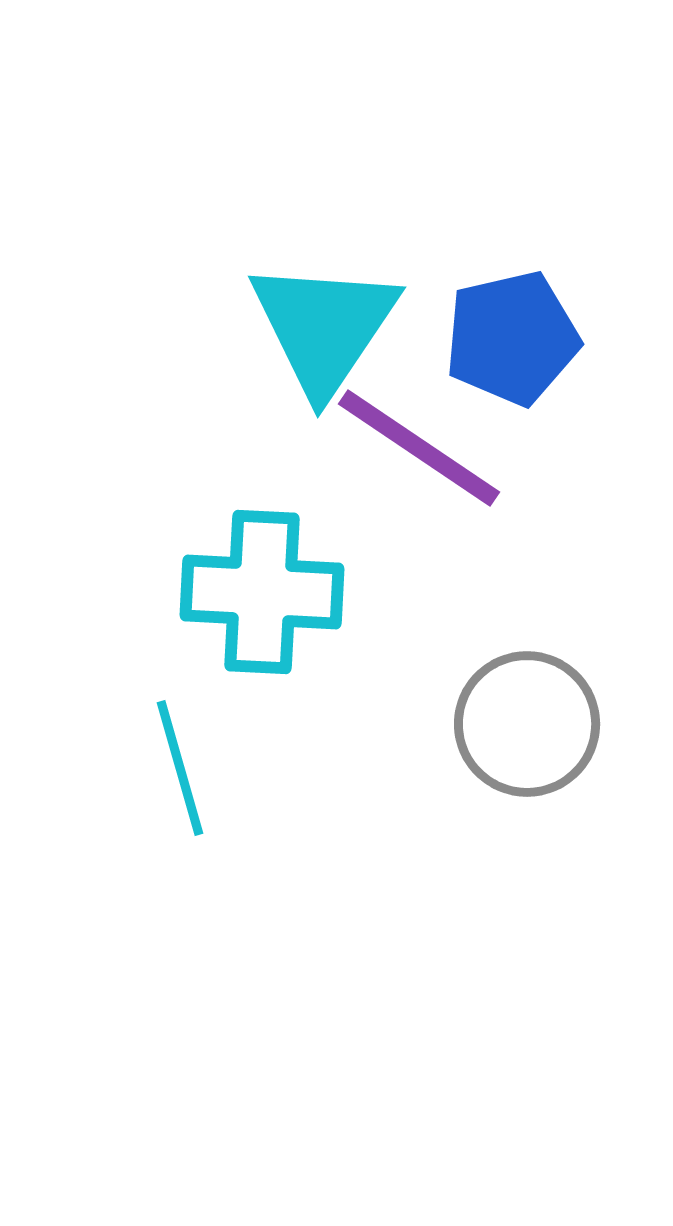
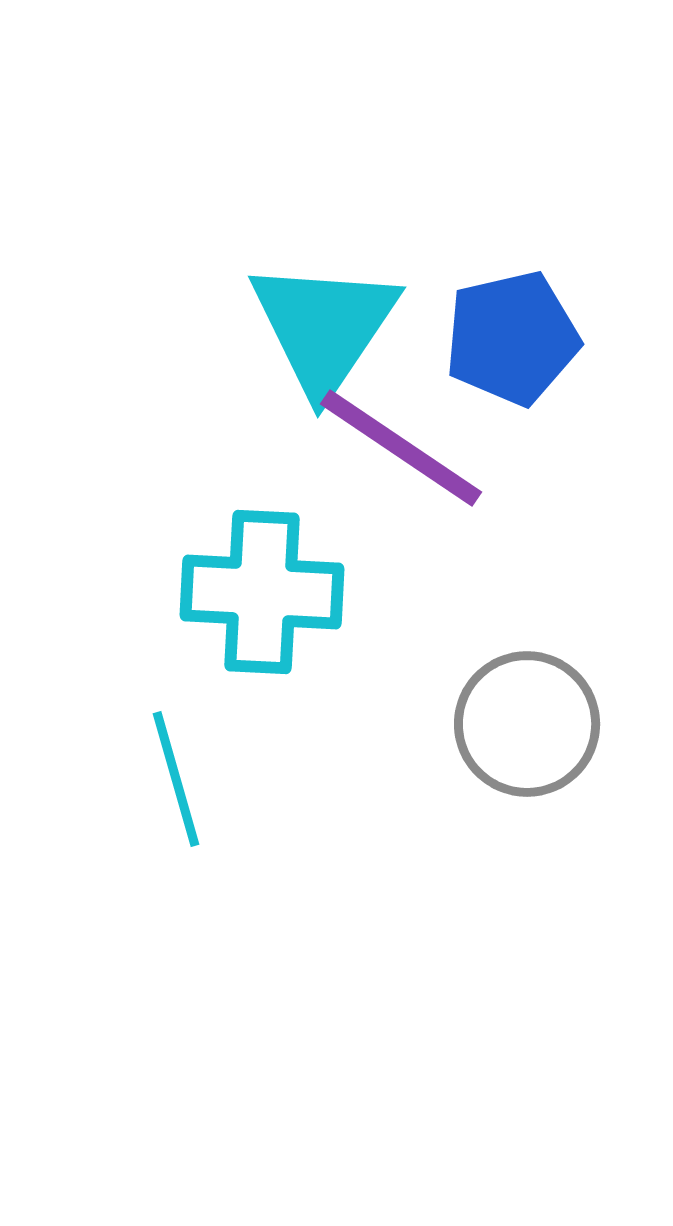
purple line: moved 18 px left
cyan line: moved 4 px left, 11 px down
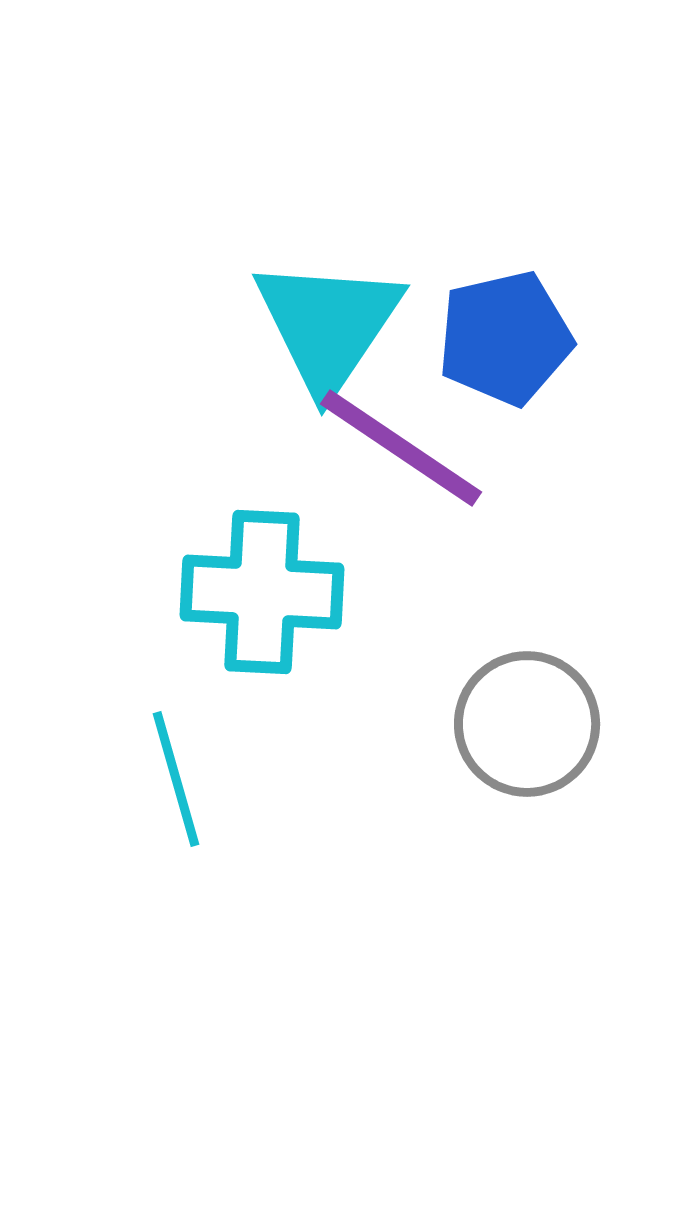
cyan triangle: moved 4 px right, 2 px up
blue pentagon: moved 7 px left
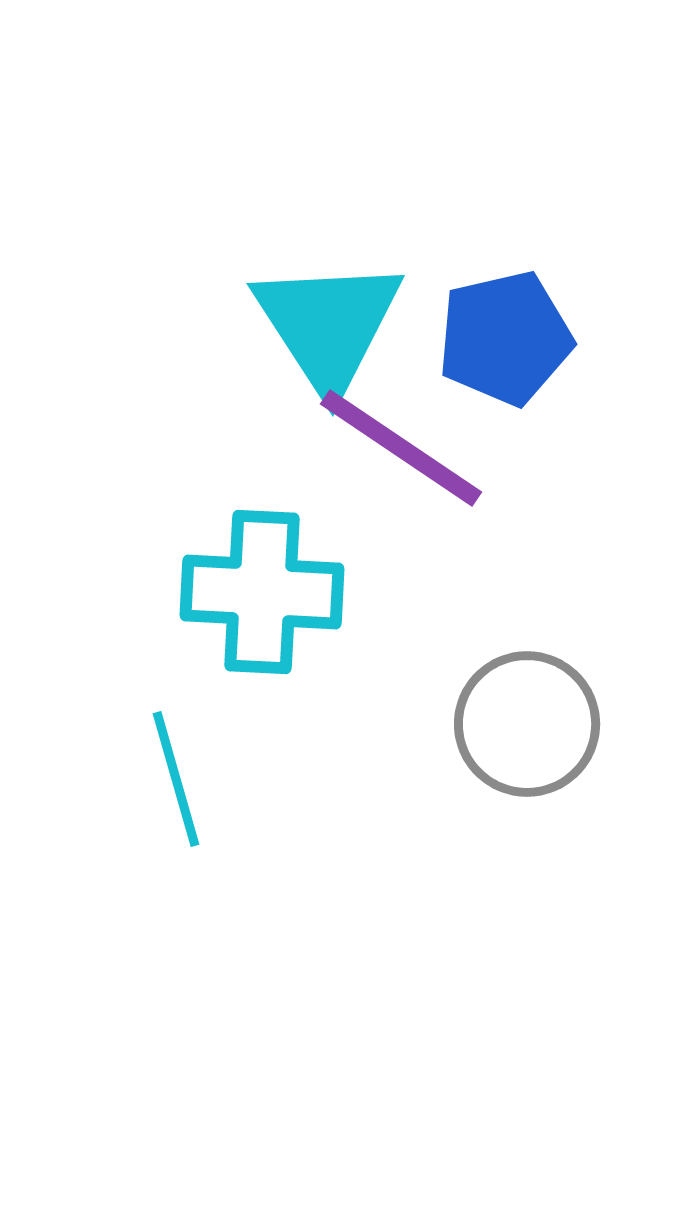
cyan triangle: rotated 7 degrees counterclockwise
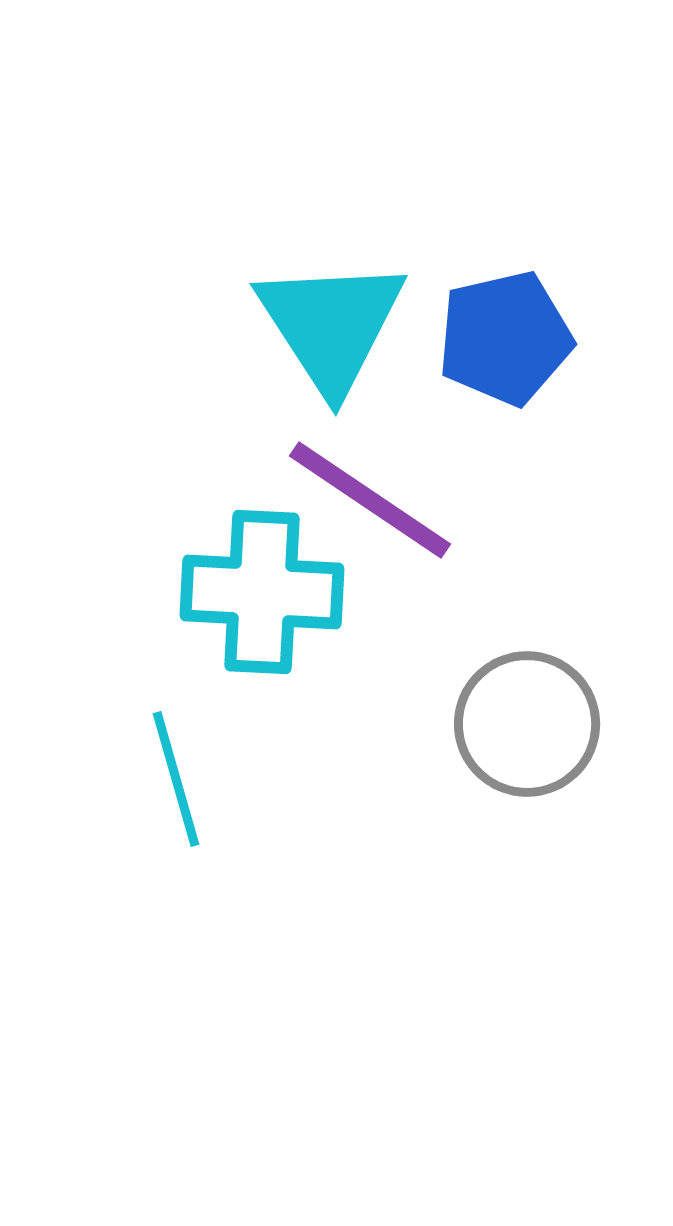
cyan triangle: moved 3 px right
purple line: moved 31 px left, 52 px down
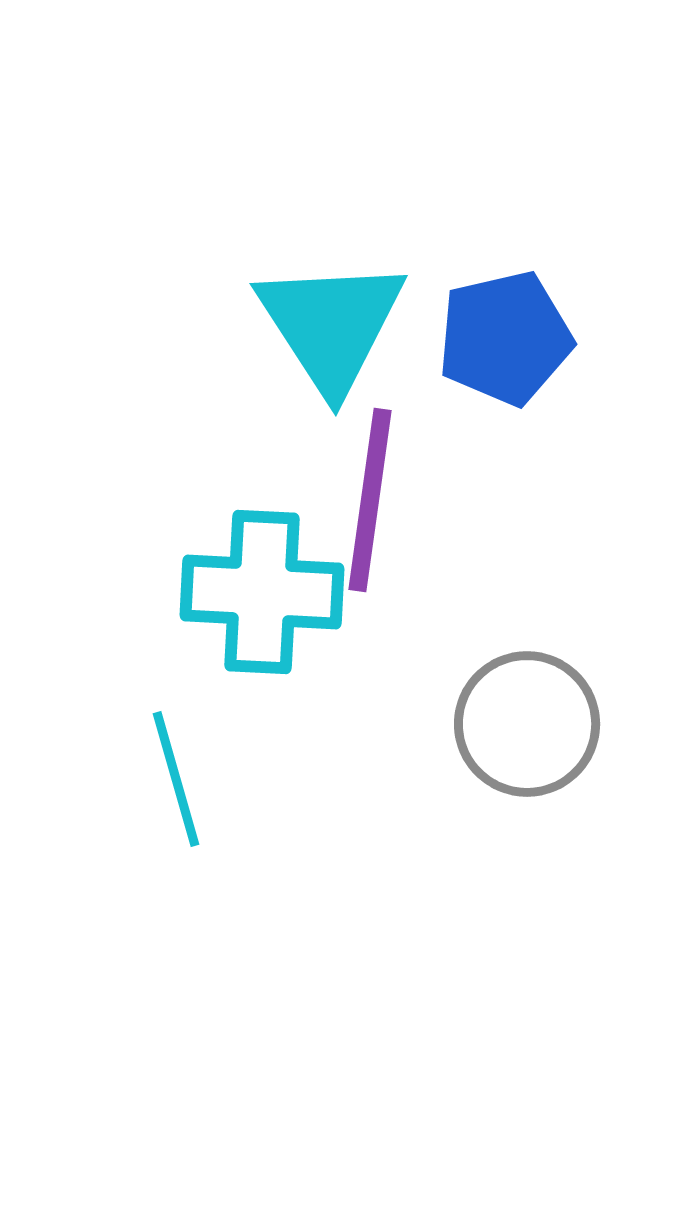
purple line: rotated 64 degrees clockwise
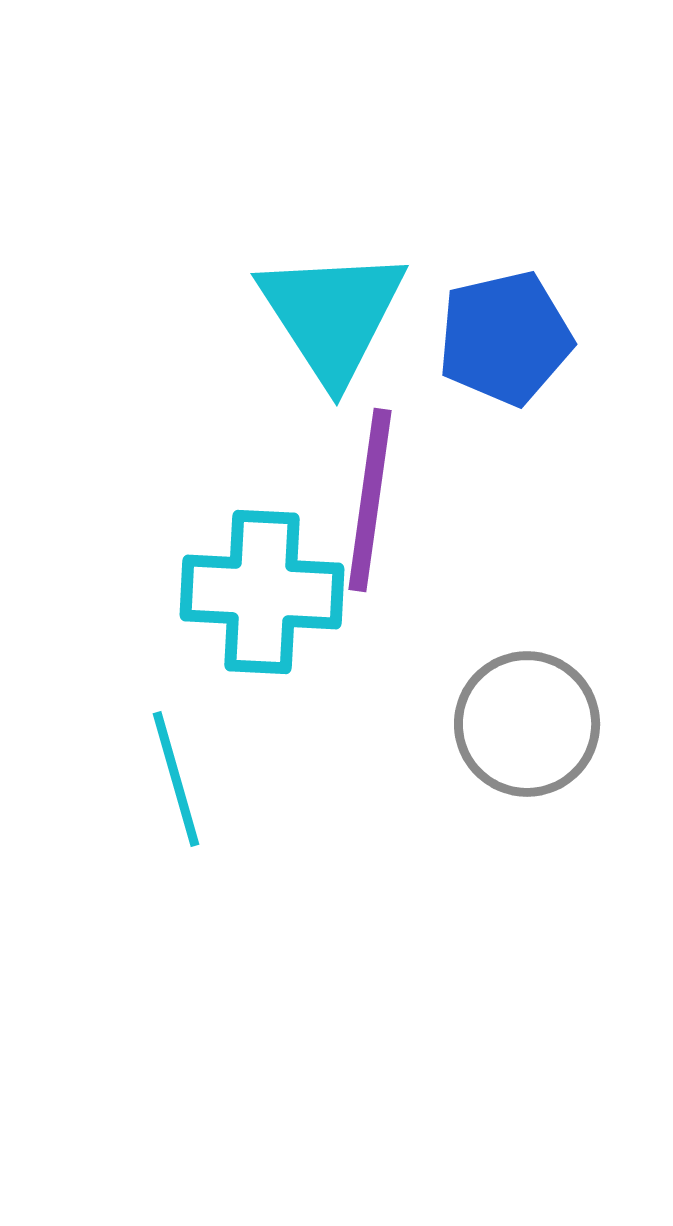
cyan triangle: moved 1 px right, 10 px up
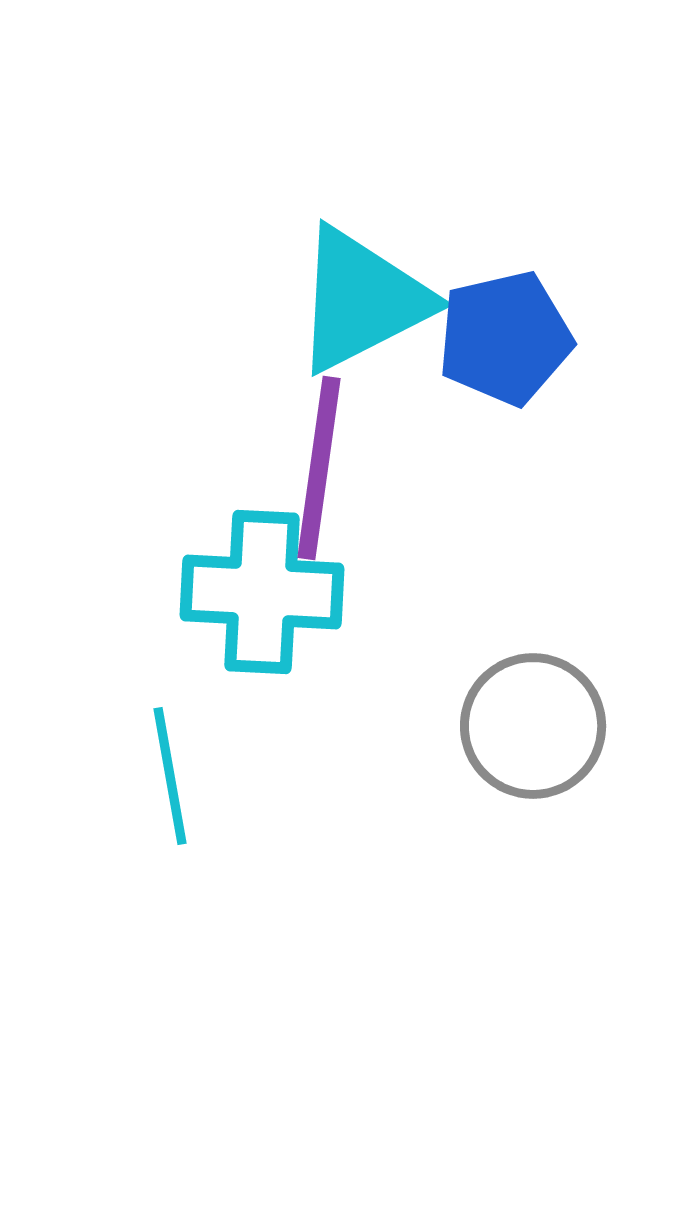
cyan triangle: moved 30 px right, 15 px up; rotated 36 degrees clockwise
purple line: moved 51 px left, 32 px up
gray circle: moved 6 px right, 2 px down
cyan line: moved 6 px left, 3 px up; rotated 6 degrees clockwise
